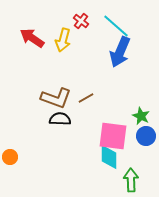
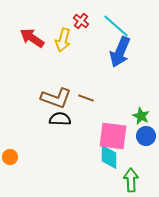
brown line: rotated 49 degrees clockwise
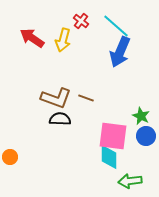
green arrow: moved 1 px left, 1 px down; rotated 95 degrees counterclockwise
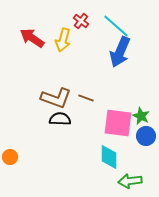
pink square: moved 5 px right, 13 px up
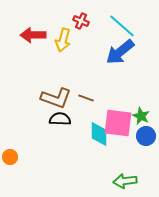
red cross: rotated 14 degrees counterclockwise
cyan line: moved 6 px right
red arrow: moved 1 px right, 3 px up; rotated 35 degrees counterclockwise
blue arrow: rotated 28 degrees clockwise
cyan diamond: moved 10 px left, 23 px up
green arrow: moved 5 px left
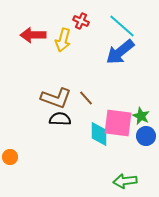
brown line: rotated 28 degrees clockwise
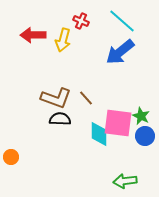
cyan line: moved 5 px up
blue circle: moved 1 px left
orange circle: moved 1 px right
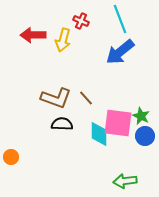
cyan line: moved 2 px left, 2 px up; rotated 28 degrees clockwise
black semicircle: moved 2 px right, 5 px down
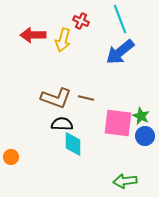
brown line: rotated 35 degrees counterclockwise
cyan diamond: moved 26 px left, 10 px down
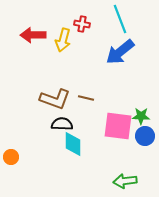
red cross: moved 1 px right, 3 px down; rotated 14 degrees counterclockwise
brown L-shape: moved 1 px left, 1 px down
green star: rotated 24 degrees counterclockwise
pink square: moved 3 px down
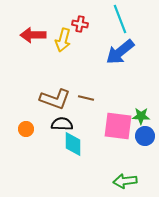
red cross: moved 2 px left
orange circle: moved 15 px right, 28 px up
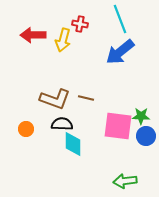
blue circle: moved 1 px right
